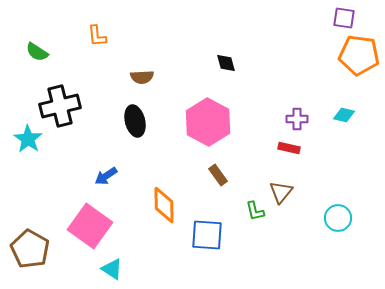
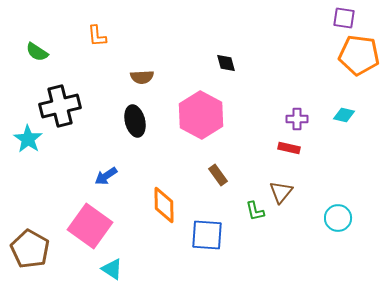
pink hexagon: moved 7 px left, 7 px up
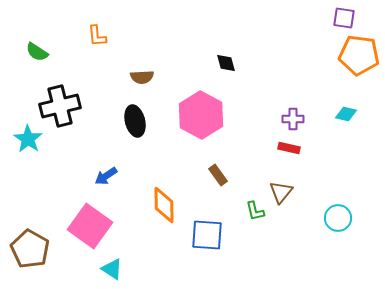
cyan diamond: moved 2 px right, 1 px up
purple cross: moved 4 px left
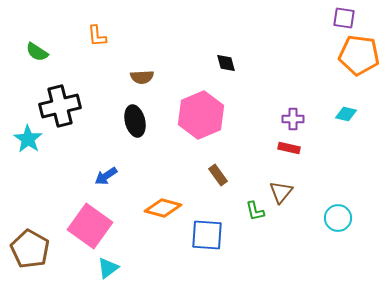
pink hexagon: rotated 9 degrees clockwise
orange diamond: moved 1 px left, 3 px down; rotated 75 degrees counterclockwise
cyan triangle: moved 4 px left, 1 px up; rotated 50 degrees clockwise
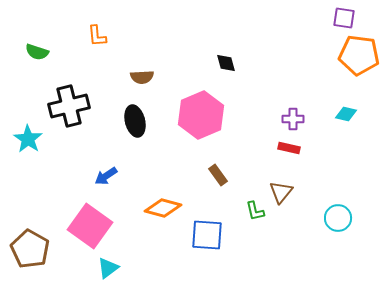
green semicircle: rotated 15 degrees counterclockwise
black cross: moved 9 px right
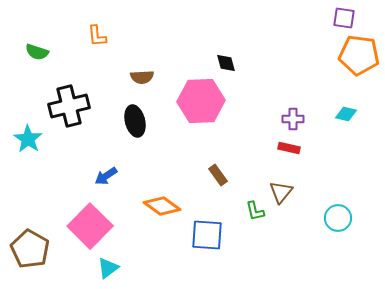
pink hexagon: moved 14 px up; rotated 21 degrees clockwise
orange diamond: moved 1 px left, 2 px up; rotated 21 degrees clockwise
pink square: rotated 9 degrees clockwise
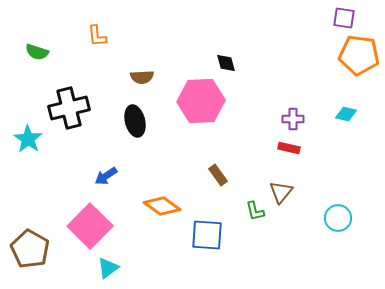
black cross: moved 2 px down
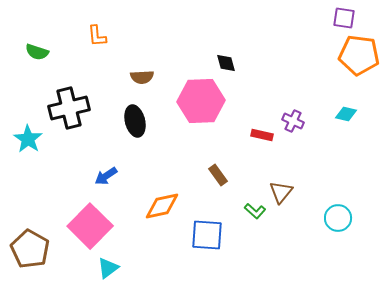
purple cross: moved 2 px down; rotated 25 degrees clockwise
red rectangle: moved 27 px left, 13 px up
orange diamond: rotated 48 degrees counterclockwise
green L-shape: rotated 35 degrees counterclockwise
